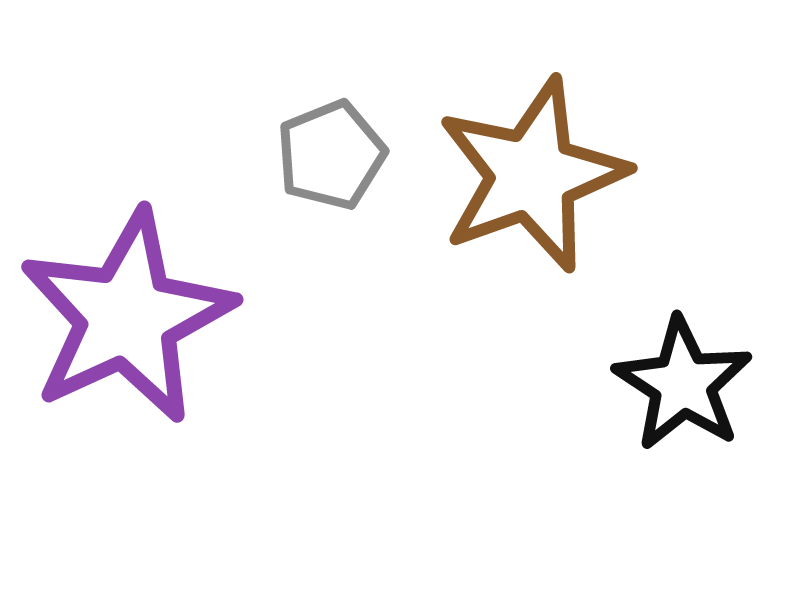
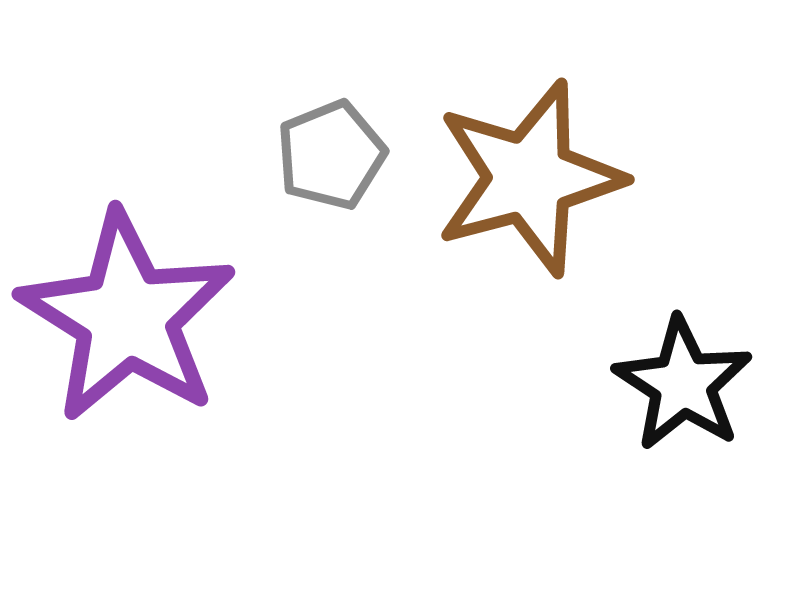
brown star: moved 3 px left, 3 px down; rotated 5 degrees clockwise
purple star: rotated 15 degrees counterclockwise
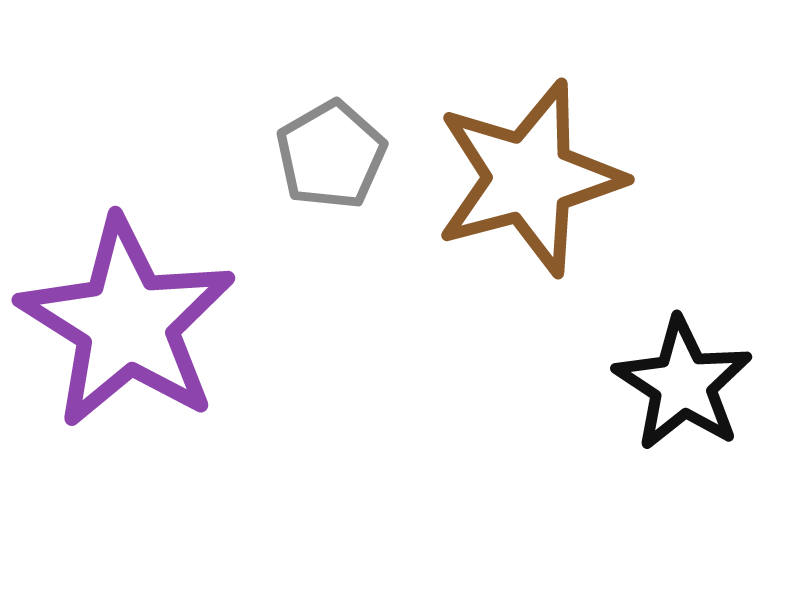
gray pentagon: rotated 8 degrees counterclockwise
purple star: moved 6 px down
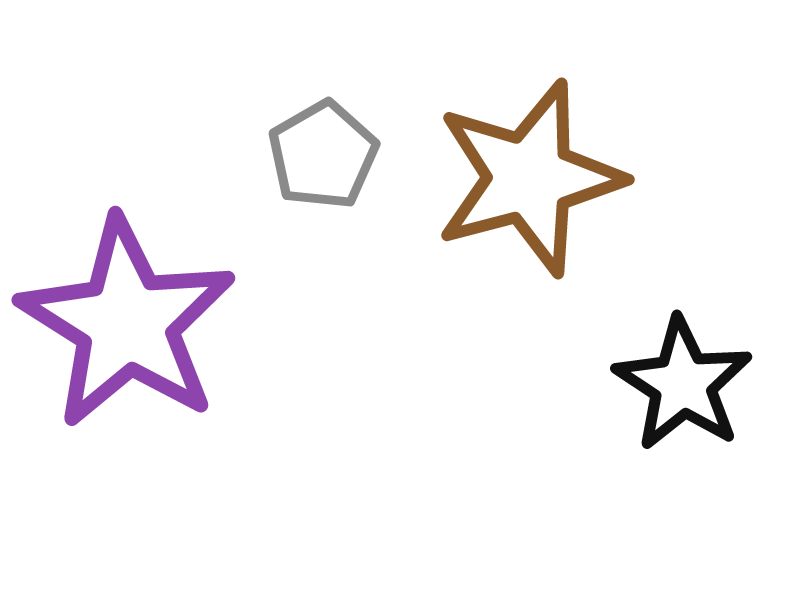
gray pentagon: moved 8 px left
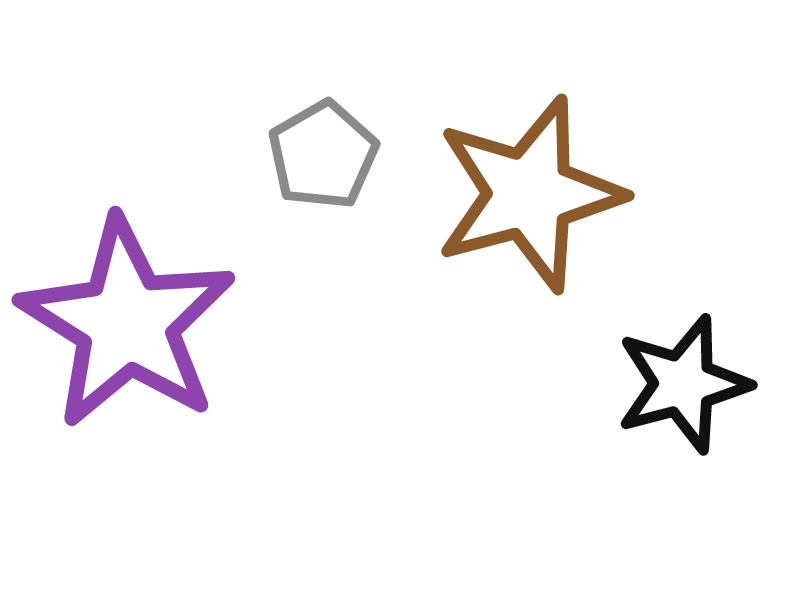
brown star: moved 16 px down
black star: rotated 24 degrees clockwise
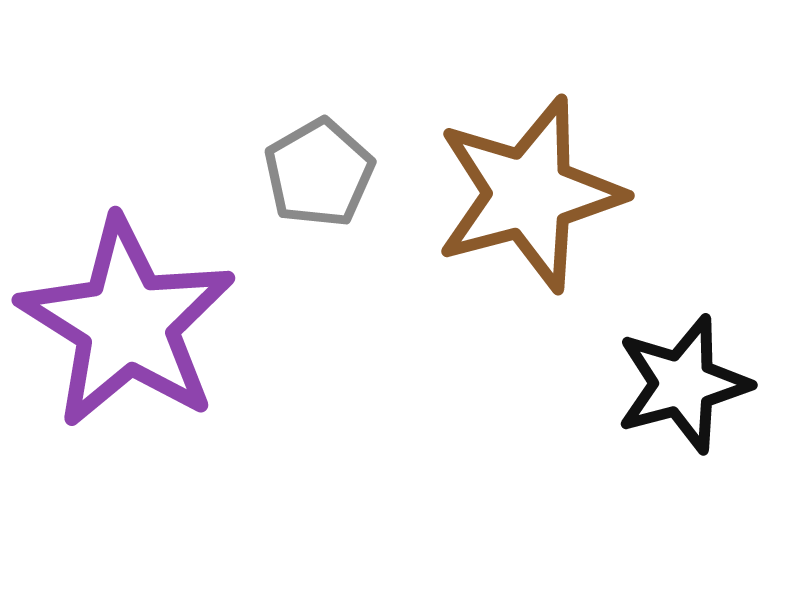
gray pentagon: moved 4 px left, 18 px down
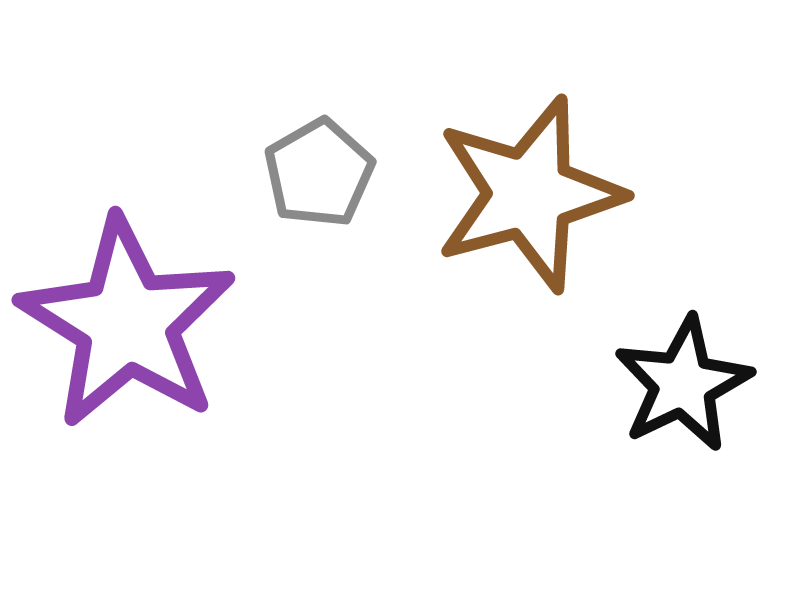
black star: rotated 11 degrees counterclockwise
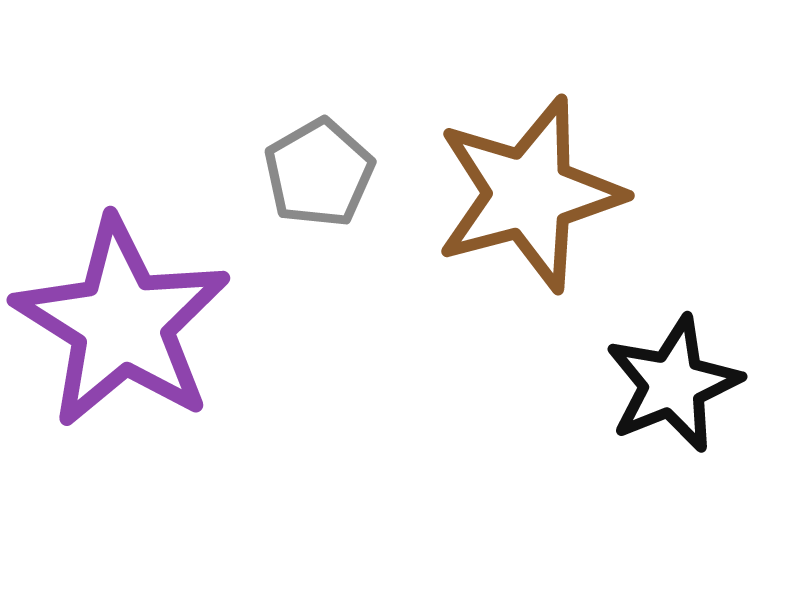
purple star: moved 5 px left
black star: moved 10 px left; rotated 4 degrees clockwise
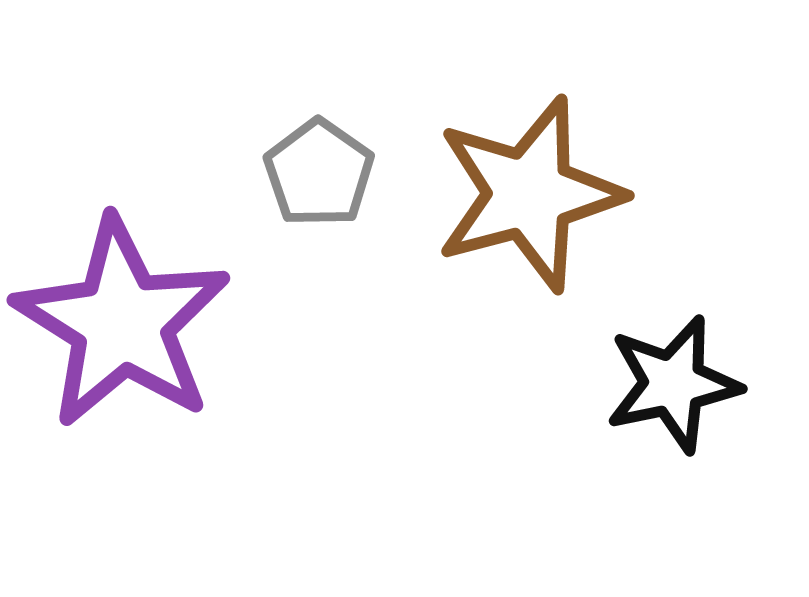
gray pentagon: rotated 7 degrees counterclockwise
black star: rotated 10 degrees clockwise
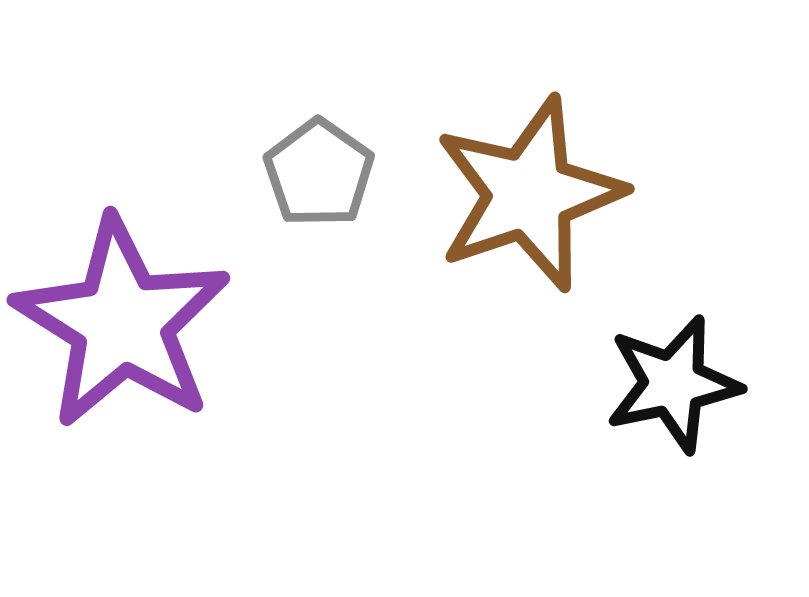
brown star: rotated 4 degrees counterclockwise
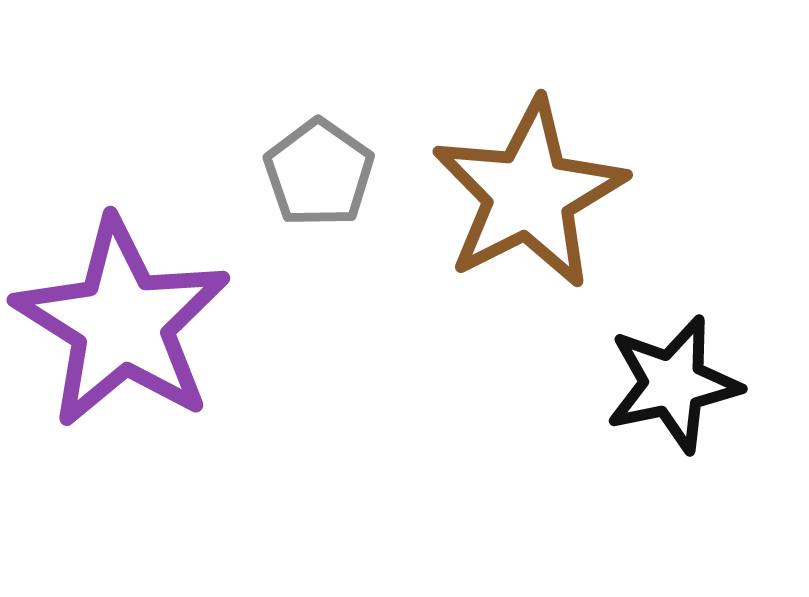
brown star: rotated 8 degrees counterclockwise
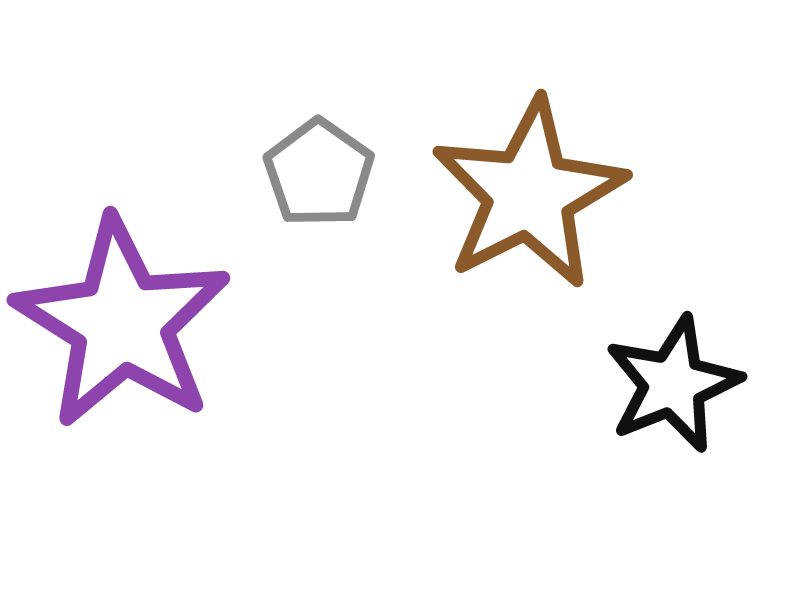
black star: rotated 10 degrees counterclockwise
